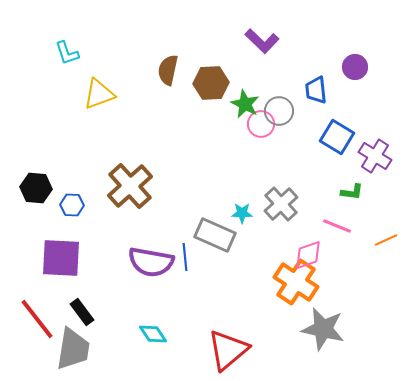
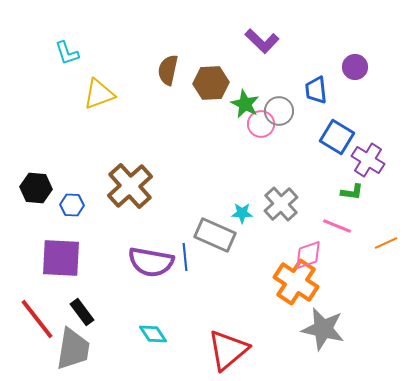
purple cross: moved 7 px left, 4 px down
orange line: moved 3 px down
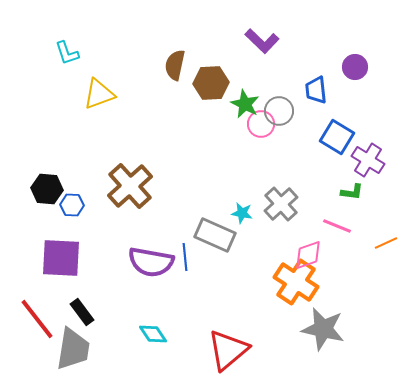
brown semicircle: moved 7 px right, 5 px up
black hexagon: moved 11 px right, 1 px down
cyan star: rotated 10 degrees clockwise
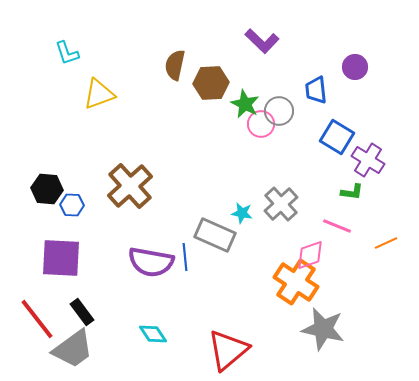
pink diamond: moved 2 px right
gray trapezoid: rotated 45 degrees clockwise
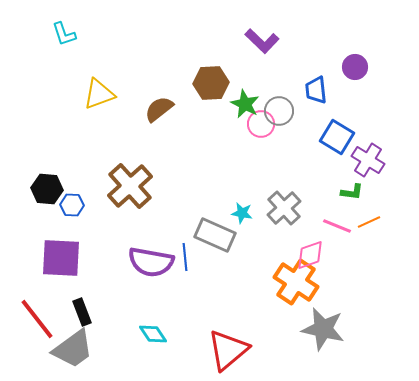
cyan L-shape: moved 3 px left, 19 px up
brown semicircle: moved 16 px left, 44 px down; rotated 40 degrees clockwise
gray cross: moved 3 px right, 4 px down
orange line: moved 17 px left, 21 px up
black rectangle: rotated 16 degrees clockwise
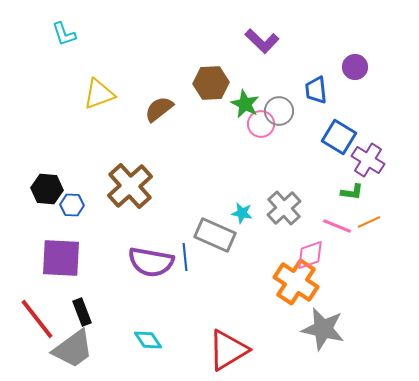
blue square: moved 2 px right
cyan diamond: moved 5 px left, 6 px down
red triangle: rotated 9 degrees clockwise
